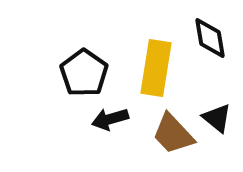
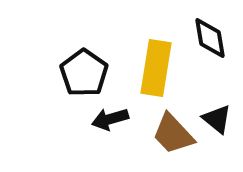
black triangle: moved 1 px down
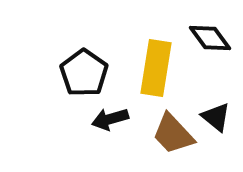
black diamond: rotated 27 degrees counterclockwise
black triangle: moved 1 px left, 2 px up
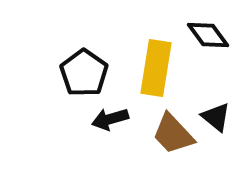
black diamond: moved 2 px left, 3 px up
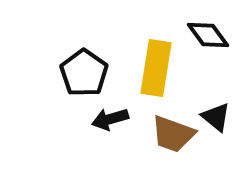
brown trapezoid: rotated 27 degrees counterclockwise
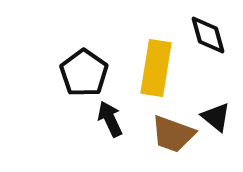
black diamond: rotated 21 degrees clockwise
black arrow: rotated 81 degrees clockwise
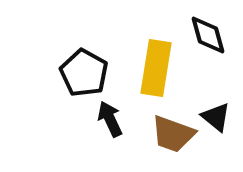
black pentagon: rotated 6 degrees counterclockwise
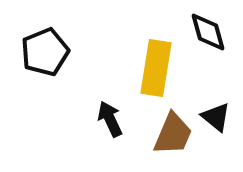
black diamond: moved 3 px up
black pentagon: moved 39 px left, 21 px up; rotated 21 degrees clockwise
brown trapezoid: rotated 87 degrees counterclockwise
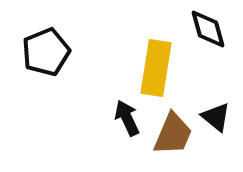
black diamond: moved 3 px up
black pentagon: moved 1 px right
black arrow: moved 17 px right, 1 px up
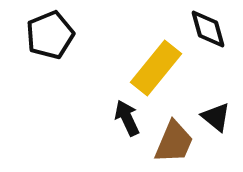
black pentagon: moved 4 px right, 17 px up
yellow rectangle: rotated 30 degrees clockwise
brown trapezoid: moved 1 px right, 8 px down
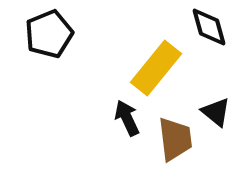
black diamond: moved 1 px right, 2 px up
black pentagon: moved 1 px left, 1 px up
black triangle: moved 5 px up
brown trapezoid: moved 1 px right, 3 px up; rotated 30 degrees counterclockwise
